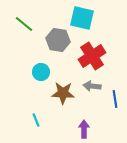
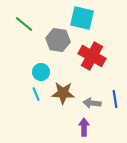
red cross: rotated 28 degrees counterclockwise
gray arrow: moved 17 px down
cyan line: moved 26 px up
purple arrow: moved 2 px up
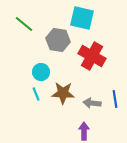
purple arrow: moved 4 px down
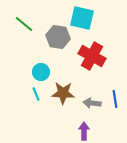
gray hexagon: moved 3 px up
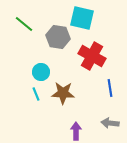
blue line: moved 5 px left, 11 px up
gray arrow: moved 18 px right, 20 px down
purple arrow: moved 8 px left
